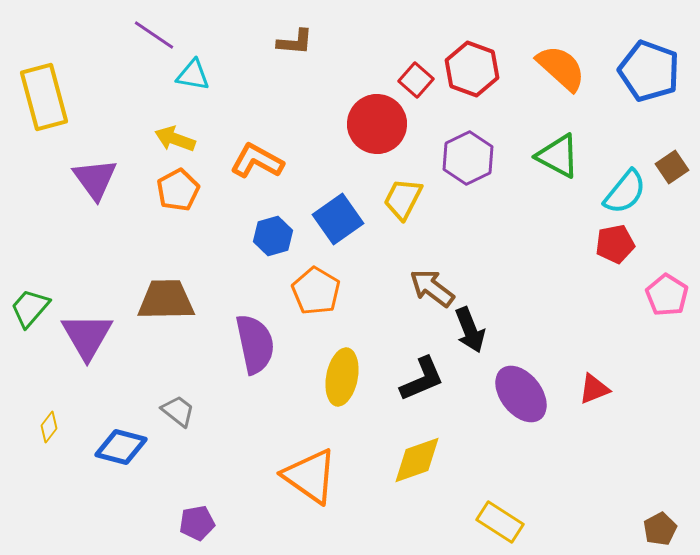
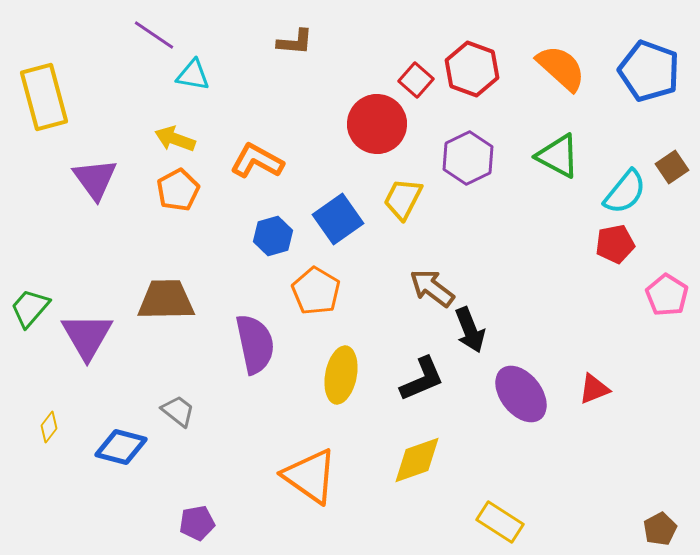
yellow ellipse at (342, 377): moved 1 px left, 2 px up
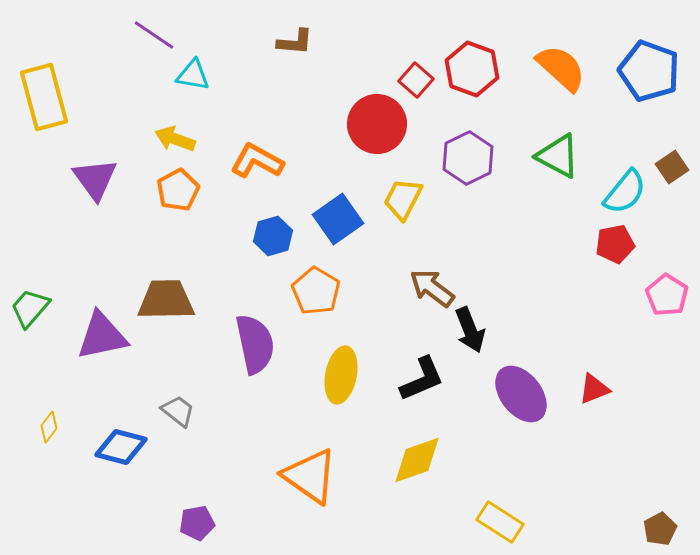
purple triangle at (87, 336): moved 15 px right; rotated 48 degrees clockwise
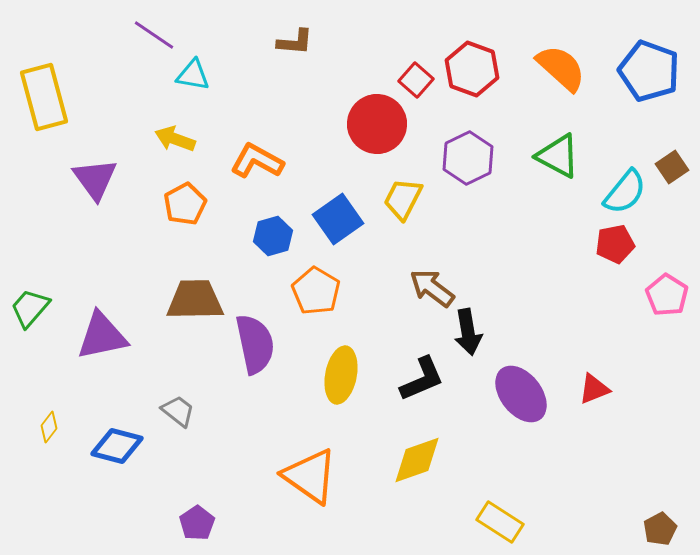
orange pentagon at (178, 190): moved 7 px right, 14 px down
brown trapezoid at (166, 300): moved 29 px right
black arrow at (470, 330): moved 2 px left, 2 px down; rotated 12 degrees clockwise
blue diamond at (121, 447): moved 4 px left, 1 px up
purple pentagon at (197, 523): rotated 24 degrees counterclockwise
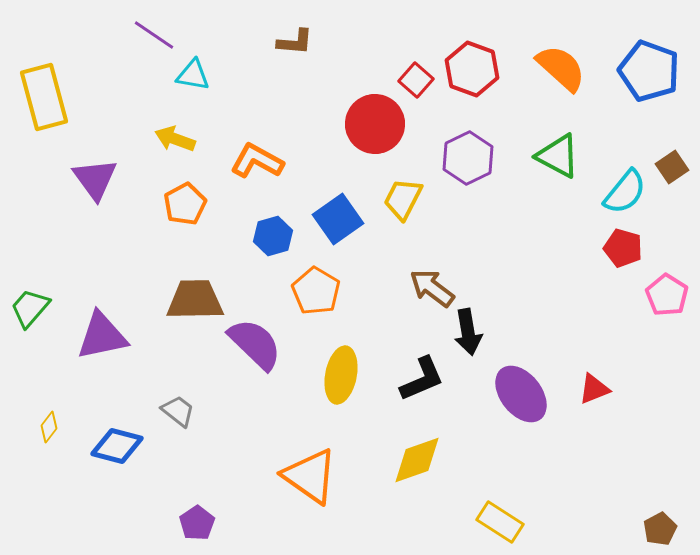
red circle at (377, 124): moved 2 px left
red pentagon at (615, 244): moved 8 px right, 4 px down; rotated 27 degrees clockwise
purple semicircle at (255, 344): rotated 34 degrees counterclockwise
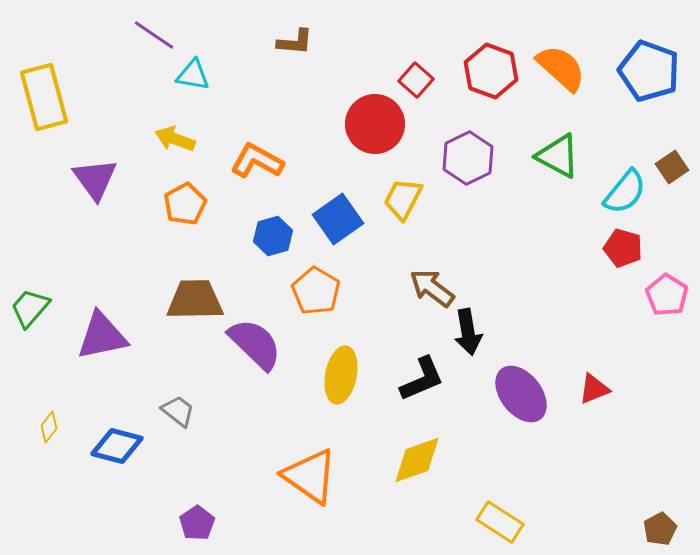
red hexagon at (472, 69): moved 19 px right, 2 px down
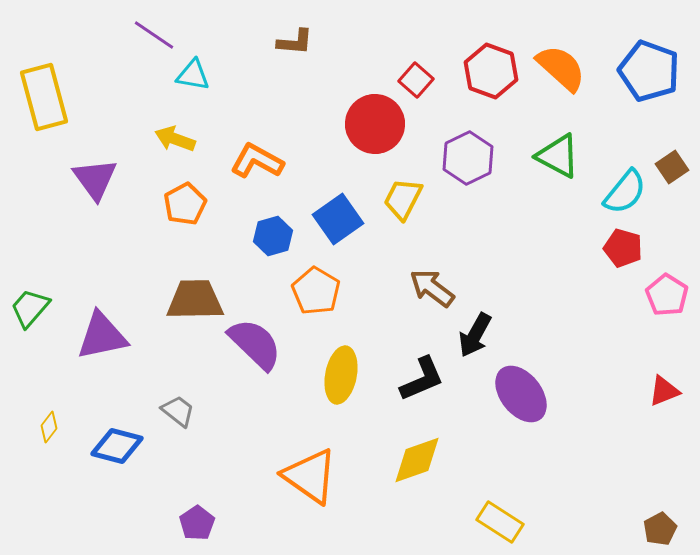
black arrow at (468, 332): moved 7 px right, 3 px down; rotated 39 degrees clockwise
red triangle at (594, 389): moved 70 px right, 2 px down
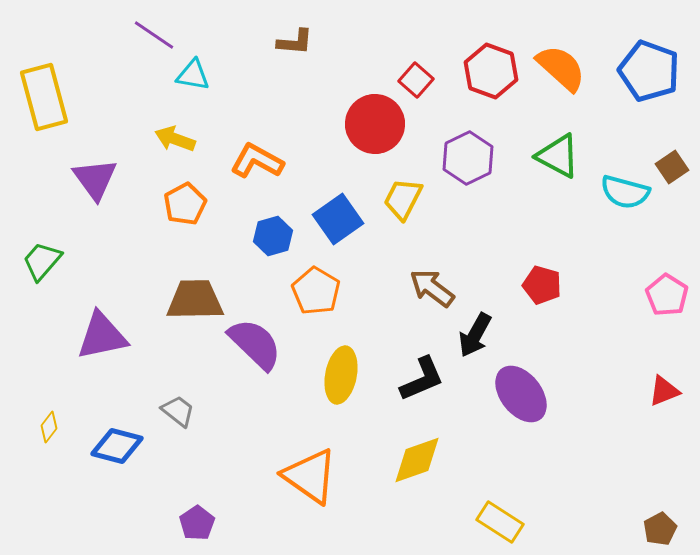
cyan semicircle at (625, 192): rotated 66 degrees clockwise
red pentagon at (623, 248): moved 81 px left, 37 px down
green trapezoid at (30, 308): moved 12 px right, 47 px up
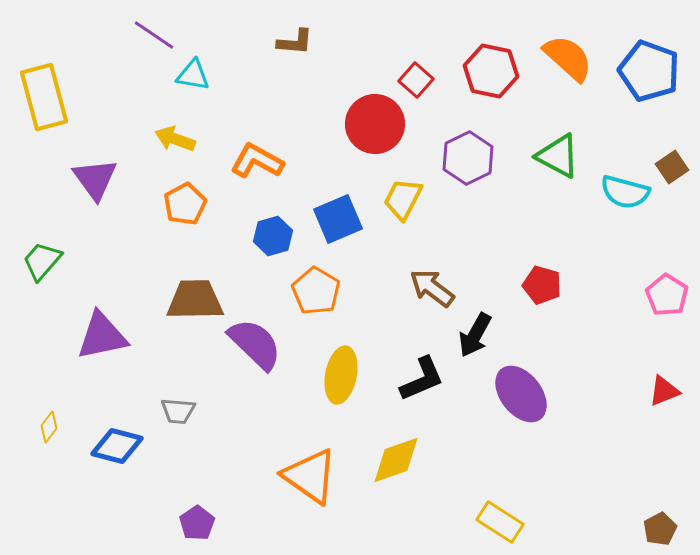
orange semicircle at (561, 68): moved 7 px right, 10 px up
red hexagon at (491, 71): rotated 8 degrees counterclockwise
blue square at (338, 219): rotated 12 degrees clockwise
gray trapezoid at (178, 411): rotated 147 degrees clockwise
yellow diamond at (417, 460): moved 21 px left
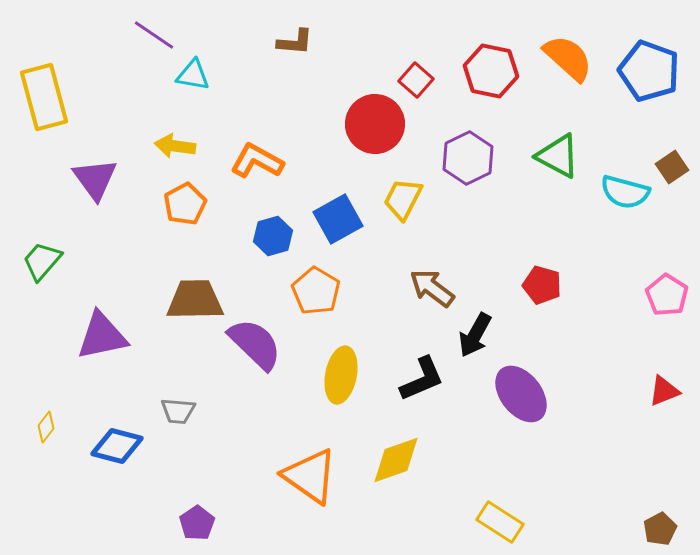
yellow arrow at (175, 139): moved 7 px down; rotated 12 degrees counterclockwise
blue square at (338, 219): rotated 6 degrees counterclockwise
yellow diamond at (49, 427): moved 3 px left
